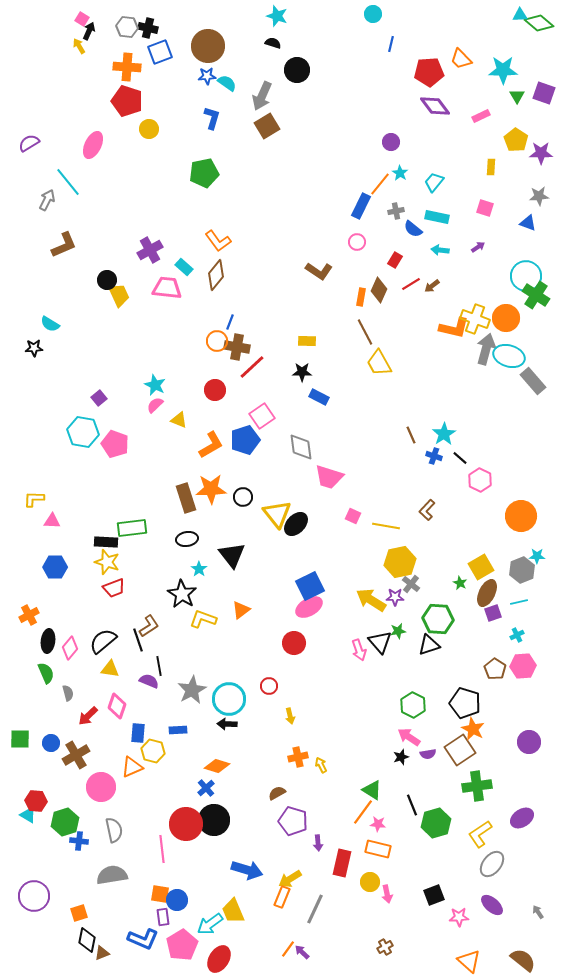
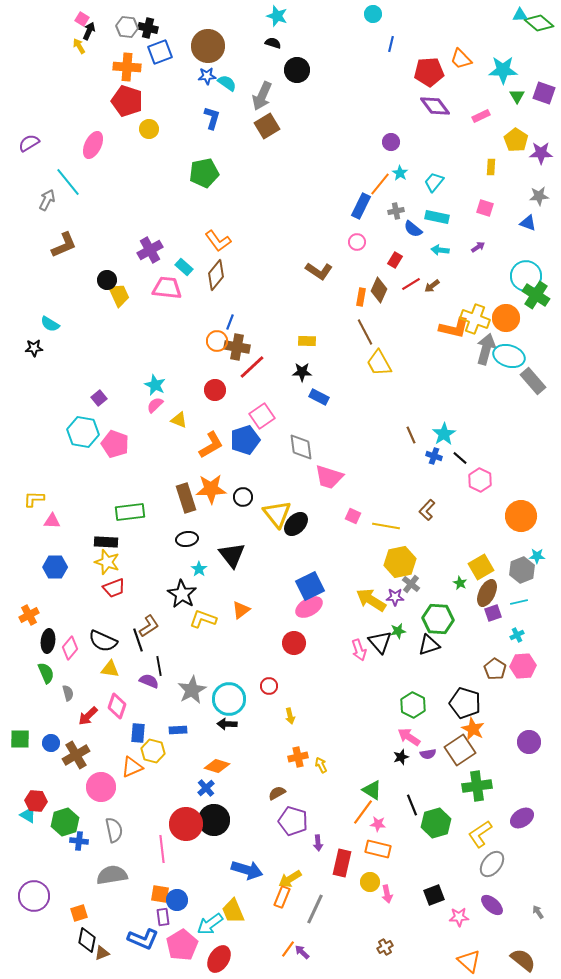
green rectangle at (132, 528): moved 2 px left, 16 px up
black semicircle at (103, 641): rotated 116 degrees counterclockwise
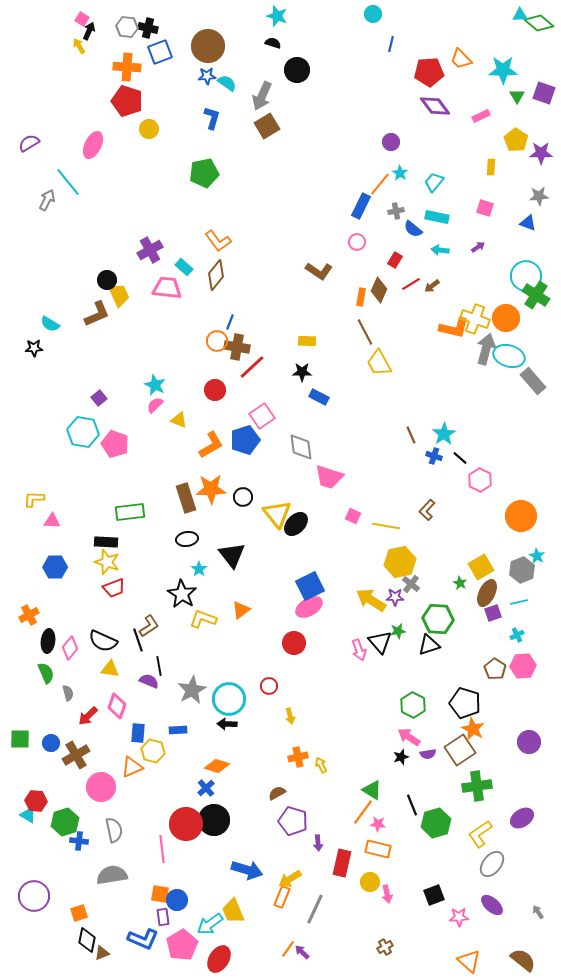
brown L-shape at (64, 245): moved 33 px right, 69 px down
cyan star at (537, 556): rotated 28 degrees clockwise
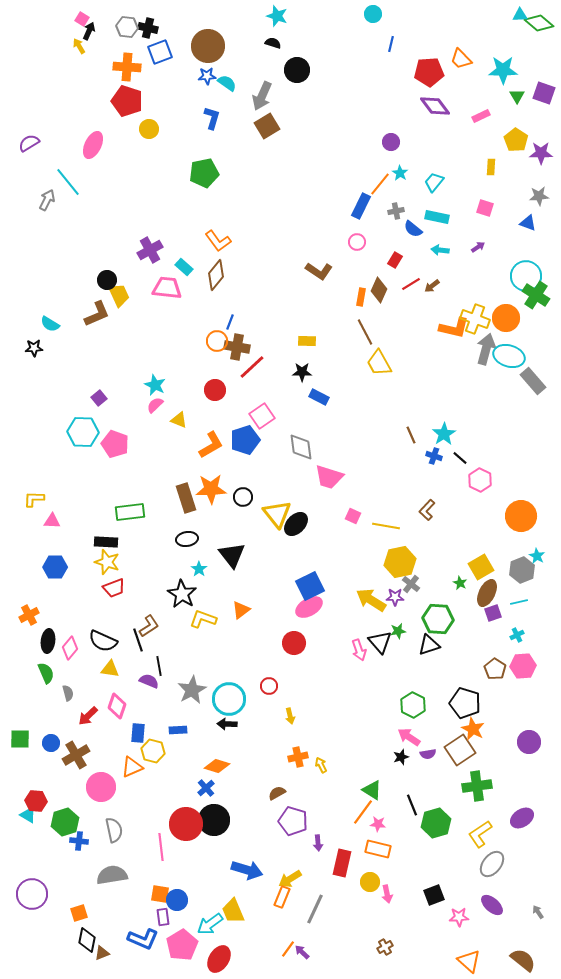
cyan hexagon at (83, 432): rotated 8 degrees counterclockwise
pink line at (162, 849): moved 1 px left, 2 px up
purple circle at (34, 896): moved 2 px left, 2 px up
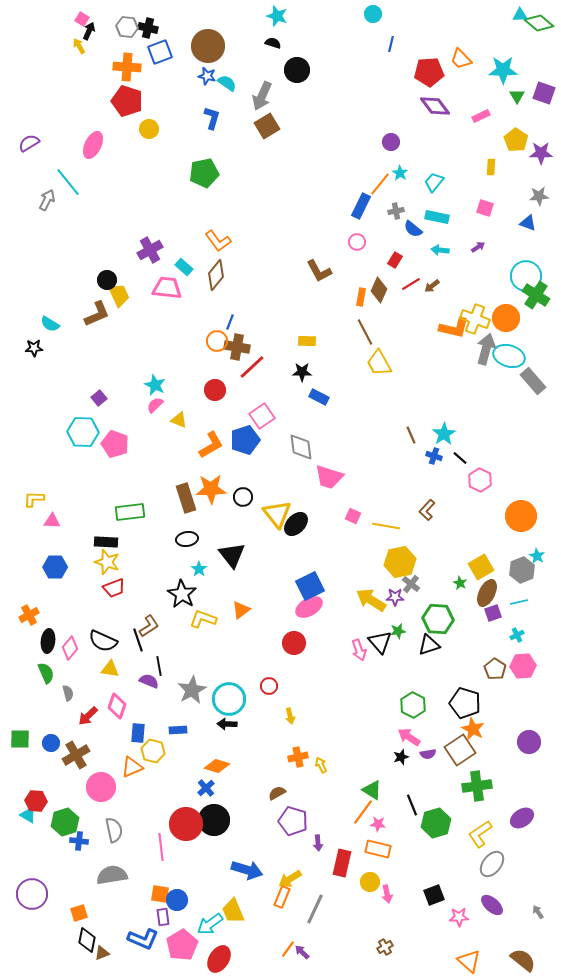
blue star at (207, 76): rotated 18 degrees clockwise
brown L-shape at (319, 271): rotated 28 degrees clockwise
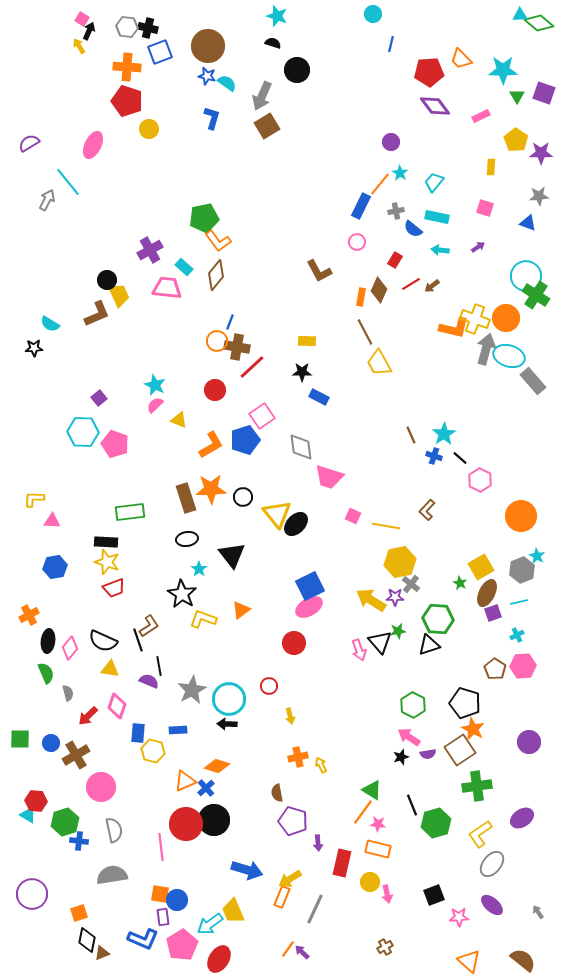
green pentagon at (204, 173): moved 45 px down
blue hexagon at (55, 567): rotated 10 degrees counterclockwise
orange triangle at (132, 767): moved 53 px right, 14 px down
brown semicircle at (277, 793): rotated 72 degrees counterclockwise
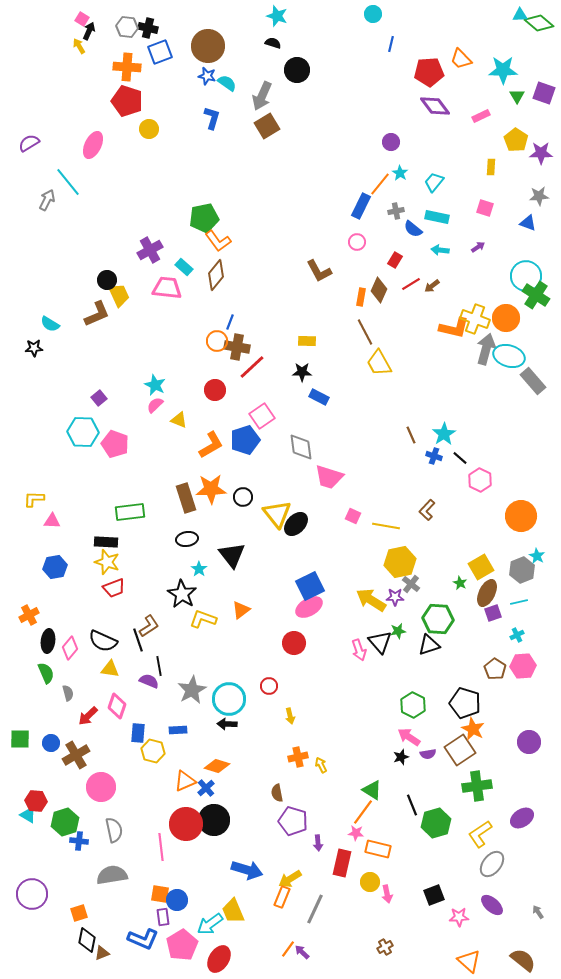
pink star at (378, 824): moved 22 px left, 9 px down
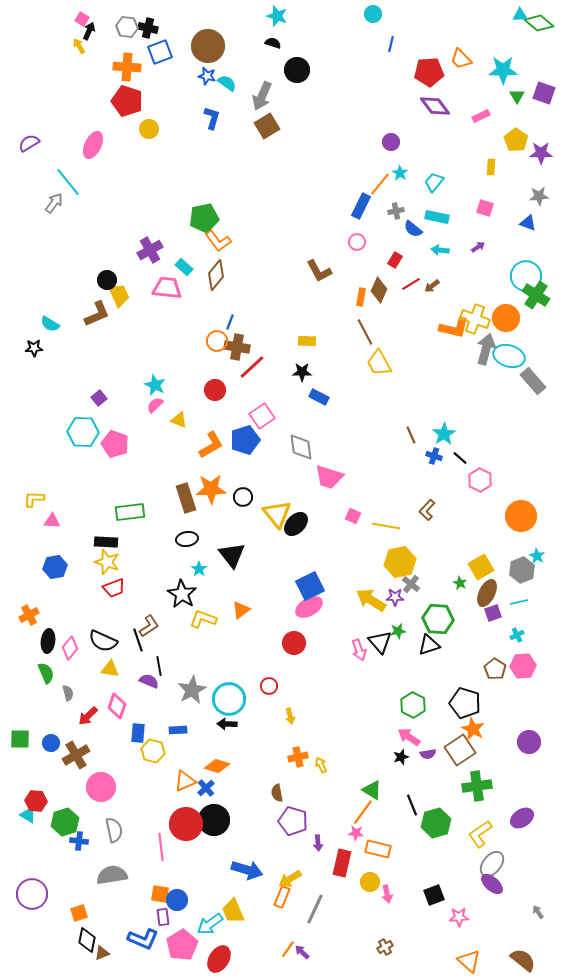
gray arrow at (47, 200): moved 7 px right, 3 px down; rotated 10 degrees clockwise
purple ellipse at (492, 905): moved 21 px up
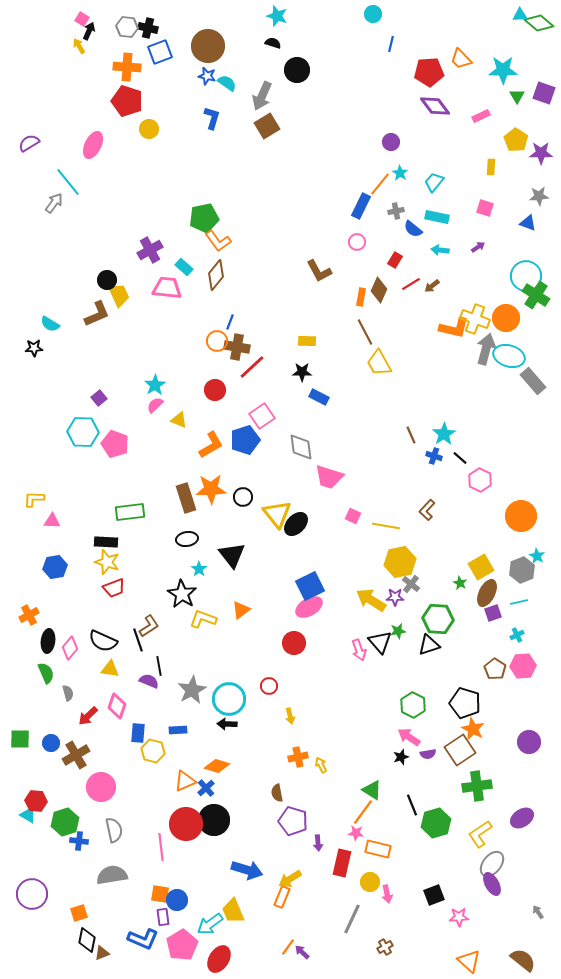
cyan star at (155, 385): rotated 15 degrees clockwise
purple ellipse at (492, 884): rotated 20 degrees clockwise
gray line at (315, 909): moved 37 px right, 10 px down
orange line at (288, 949): moved 2 px up
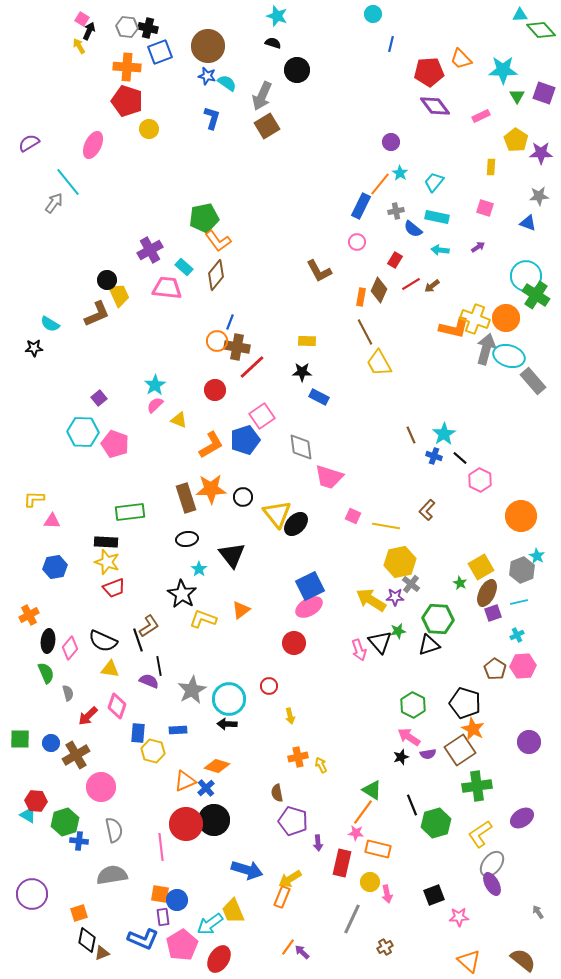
green diamond at (539, 23): moved 2 px right, 7 px down; rotated 8 degrees clockwise
